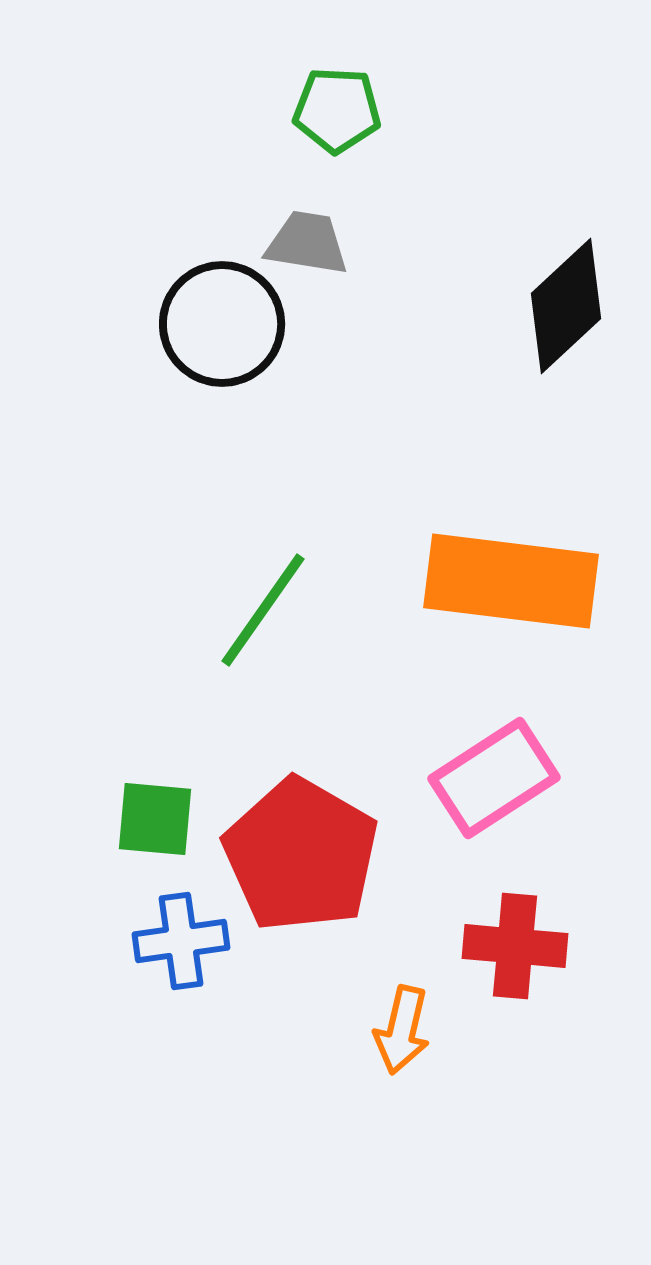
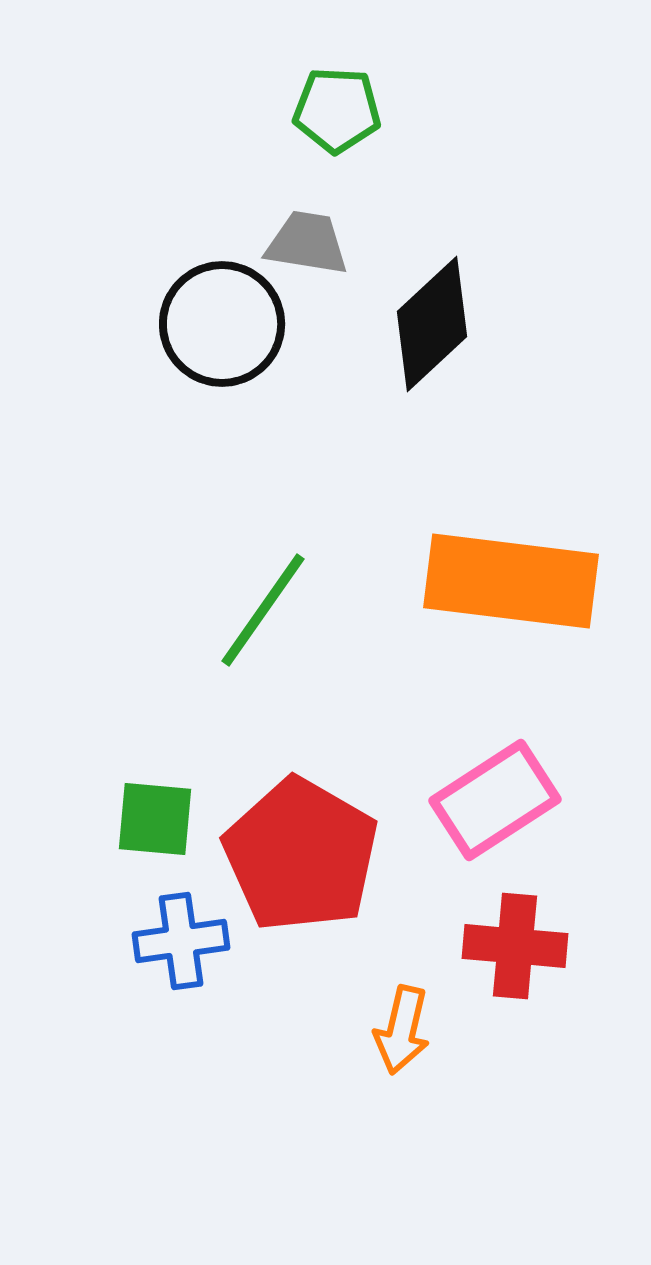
black diamond: moved 134 px left, 18 px down
pink rectangle: moved 1 px right, 22 px down
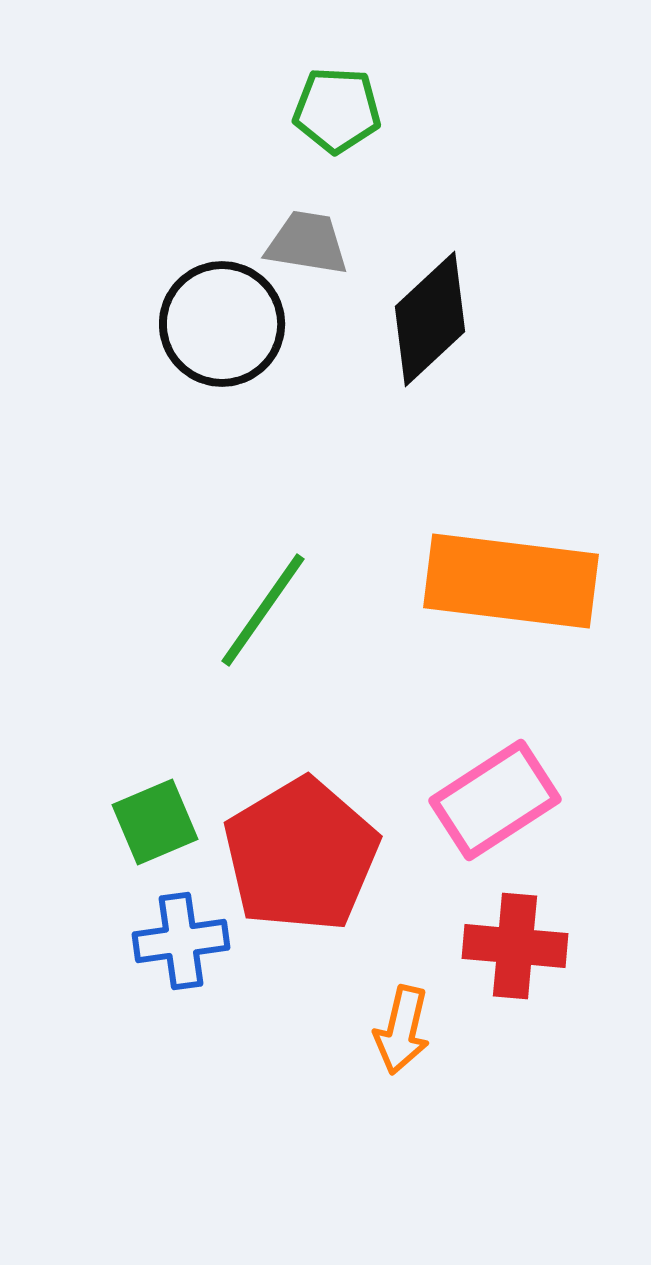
black diamond: moved 2 px left, 5 px up
green square: moved 3 px down; rotated 28 degrees counterclockwise
red pentagon: rotated 11 degrees clockwise
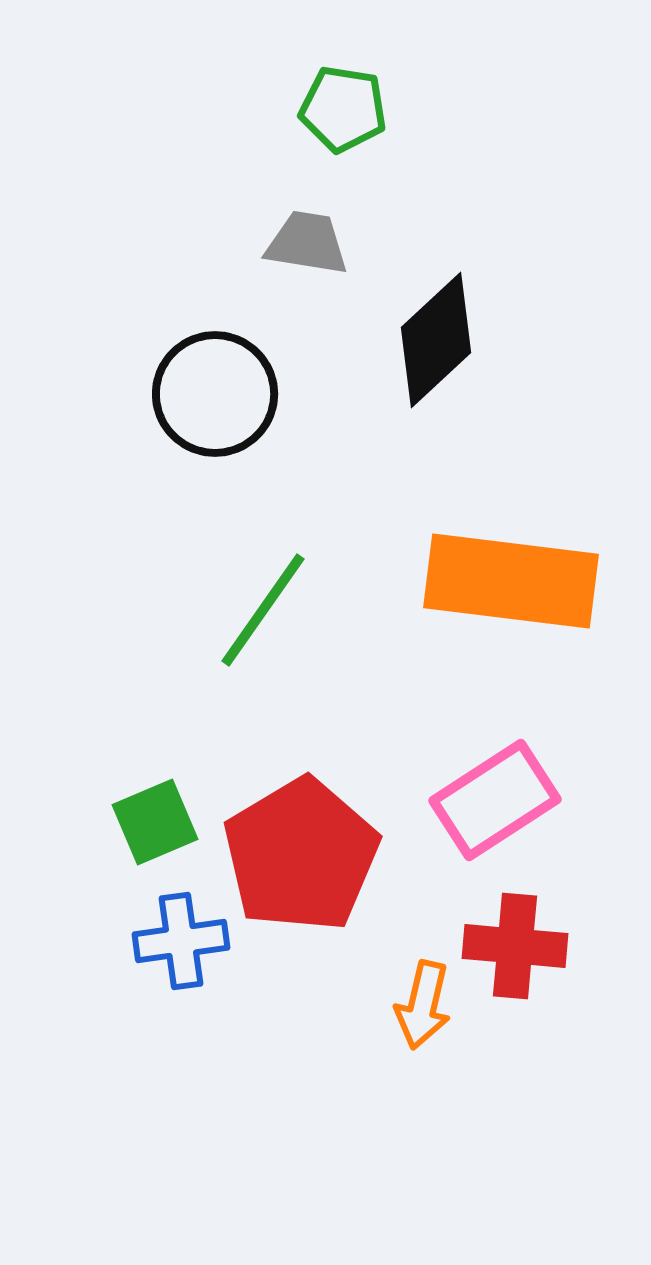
green pentagon: moved 6 px right, 1 px up; rotated 6 degrees clockwise
black diamond: moved 6 px right, 21 px down
black circle: moved 7 px left, 70 px down
orange arrow: moved 21 px right, 25 px up
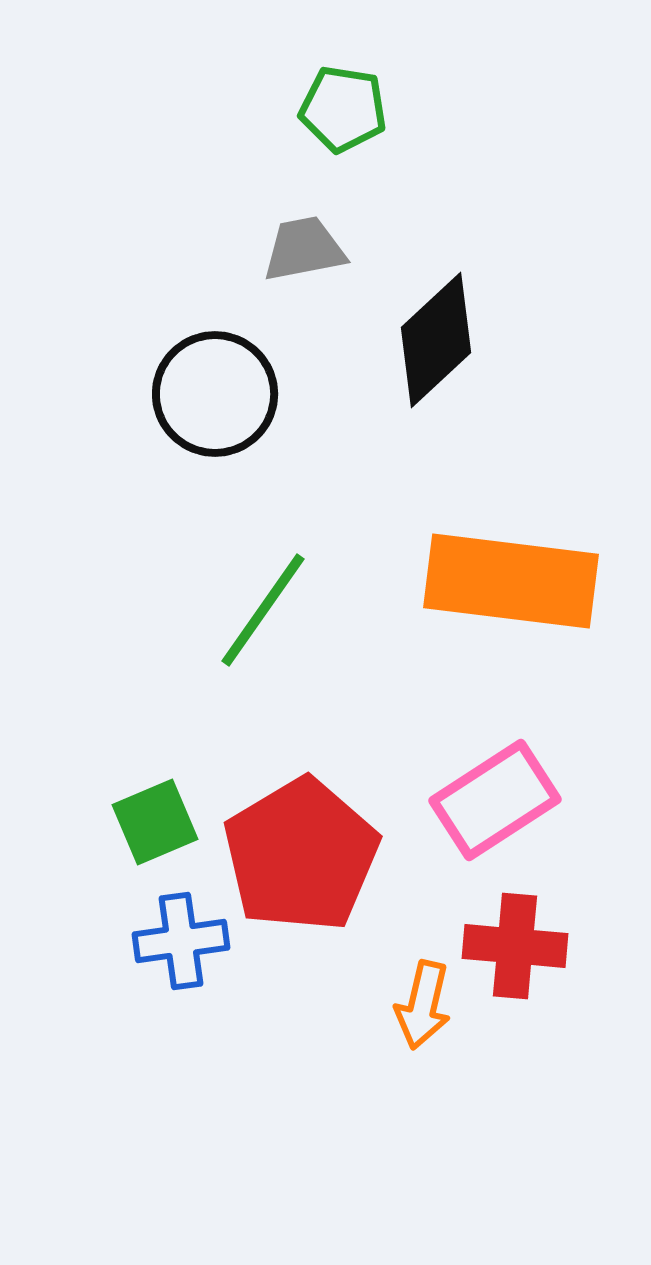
gray trapezoid: moved 3 px left, 6 px down; rotated 20 degrees counterclockwise
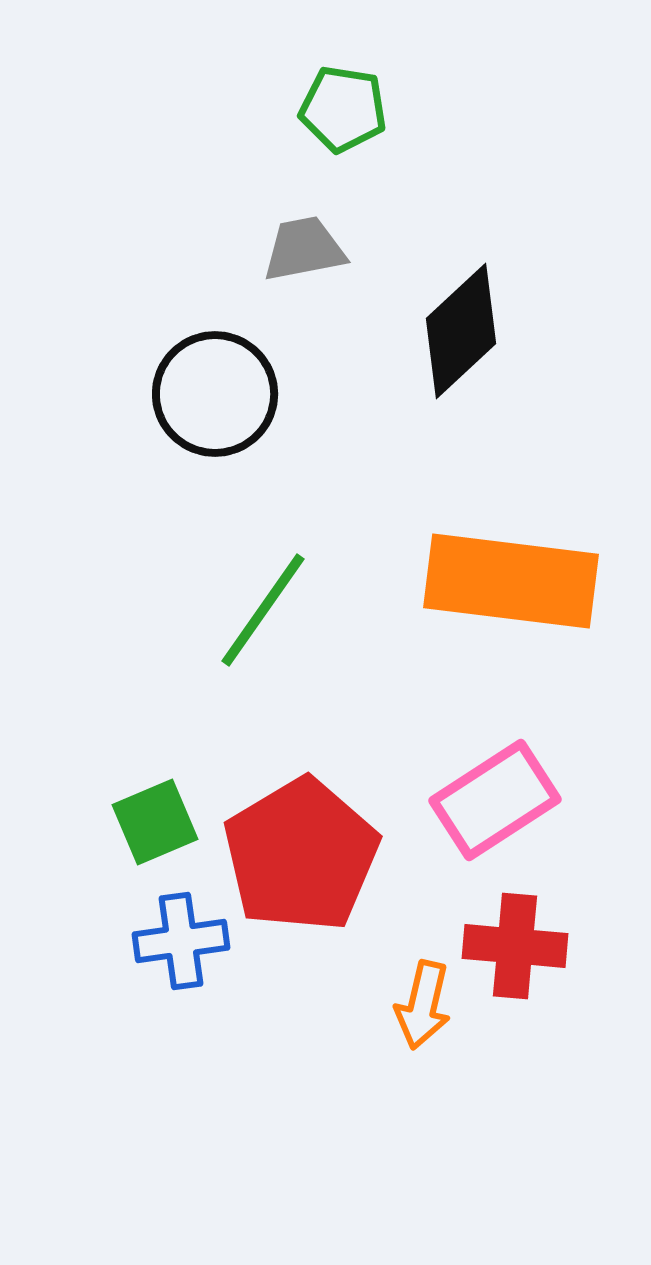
black diamond: moved 25 px right, 9 px up
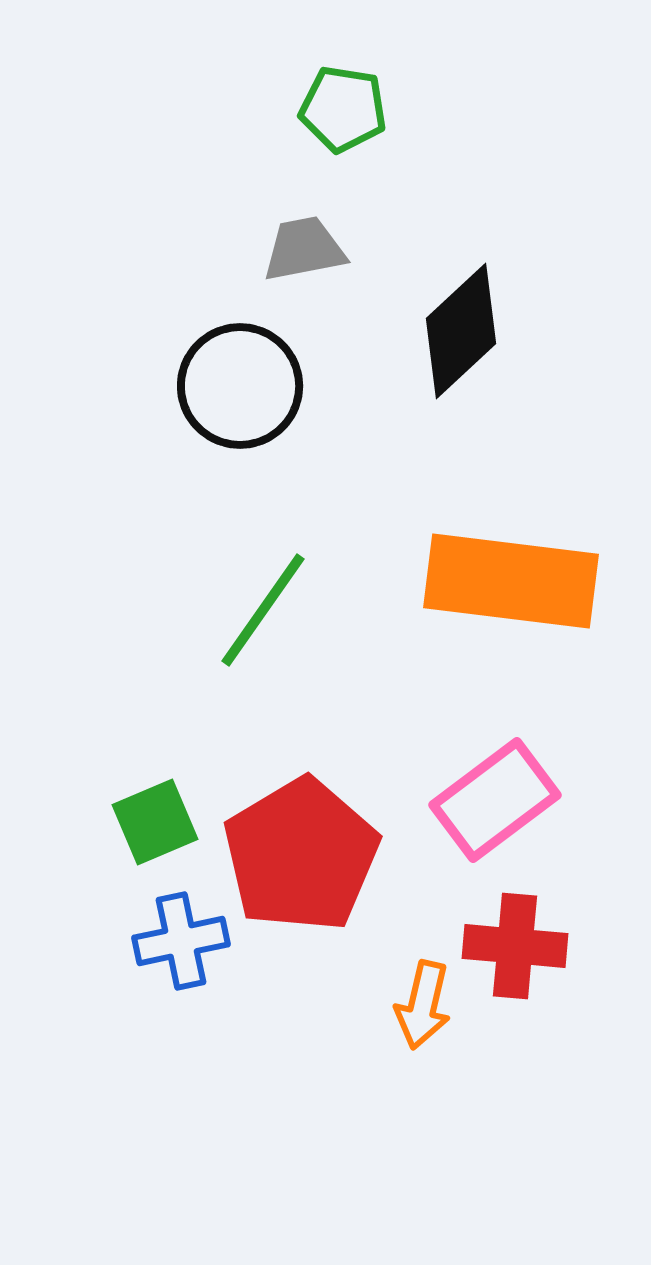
black circle: moved 25 px right, 8 px up
pink rectangle: rotated 4 degrees counterclockwise
blue cross: rotated 4 degrees counterclockwise
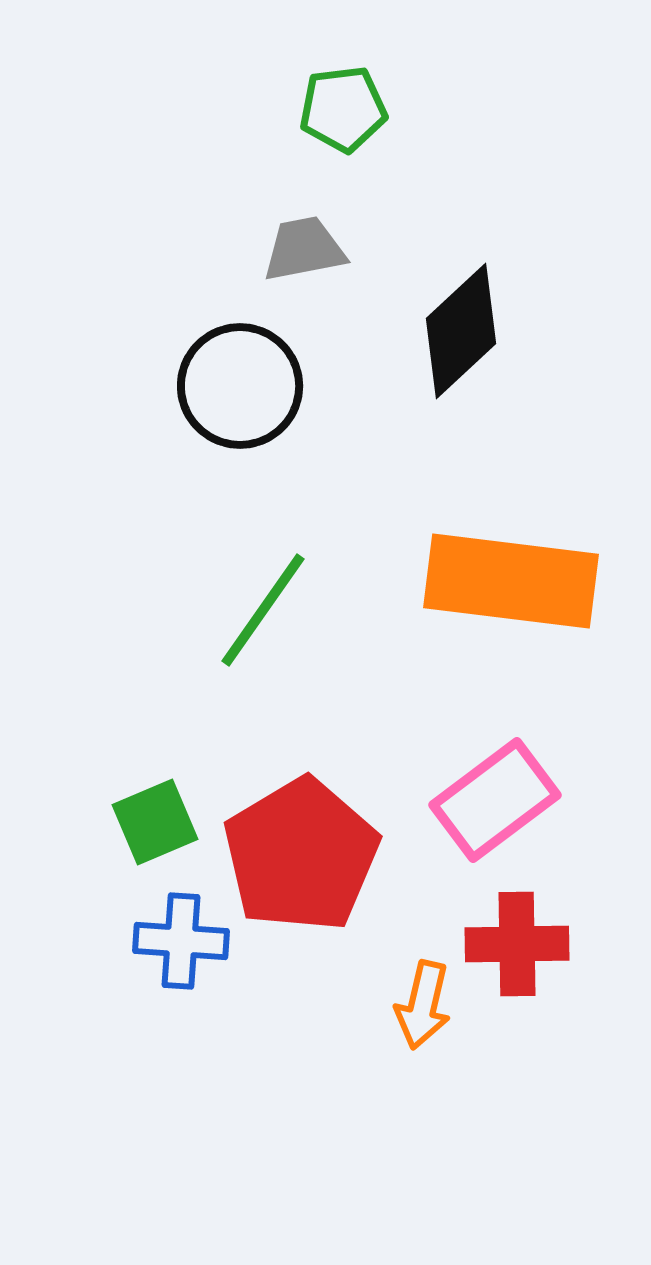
green pentagon: rotated 16 degrees counterclockwise
blue cross: rotated 16 degrees clockwise
red cross: moved 2 px right, 2 px up; rotated 6 degrees counterclockwise
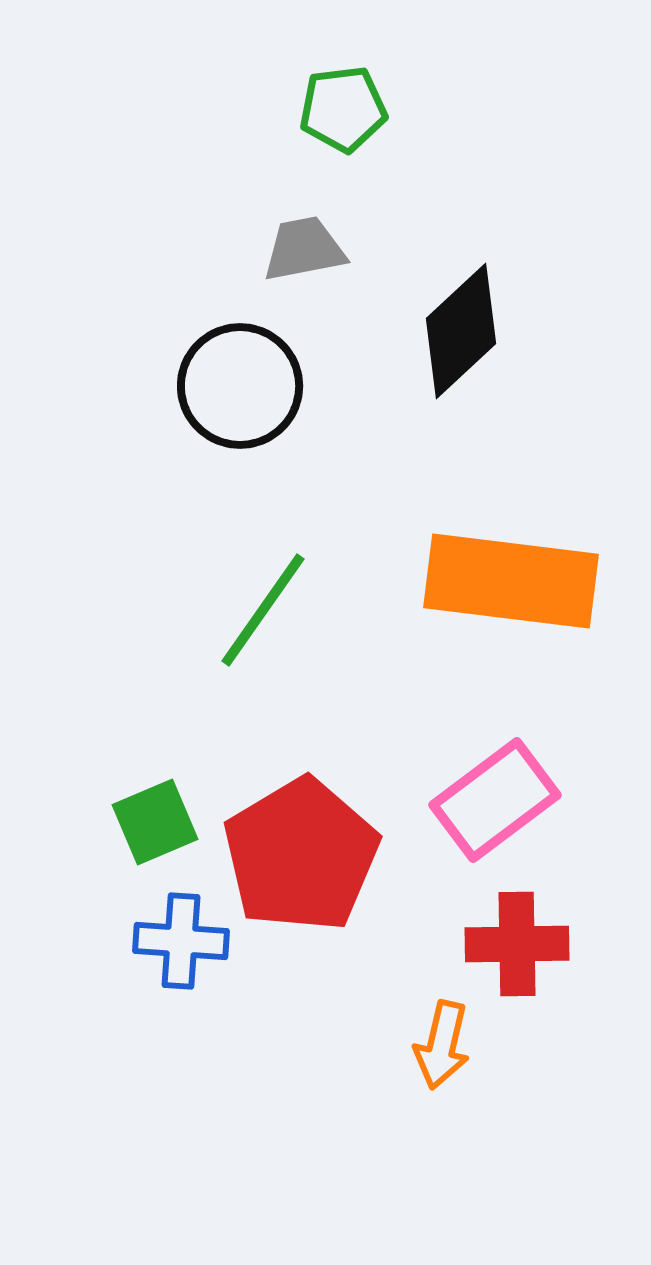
orange arrow: moved 19 px right, 40 px down
